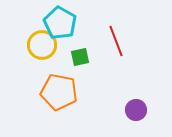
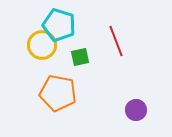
cyan pentagon: moved 1 px left, 2 px down; rotated 12 degrees counterclockwise
orange pentagon: moved 1 px left, 1 px down
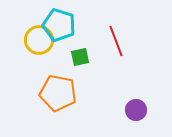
yellow circle: moved 3 px left, 5 px up
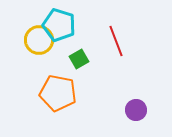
green square: moved 1 px left, 2 px down; rotated 18 degrees counterclockwise
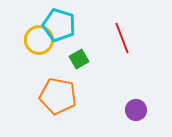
red line: moved 6 px right, 3 px up
orange pentagon: moved 3 px down
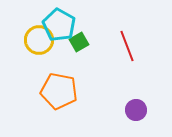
cyan pentagon: rotated 12 degrees clockwise
red line: moved 5 px right, 8 px down
green square: moved 17 px up
orange pentagon: moved 1 px right, 5 px up
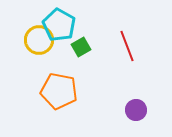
green square: moved 2 px right, 5 px down
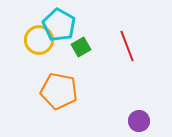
purple circle: moved 3 px right, 11 px down
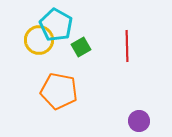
cyan pentagon: moved 3 px left
red line: rotated 20 degrees clockwise
